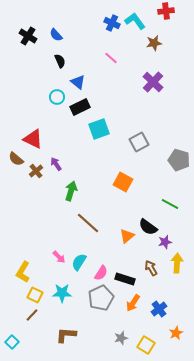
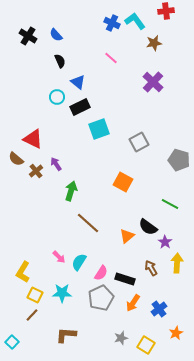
purple star at (165, 242): rotated 24 degrees counterclockwise
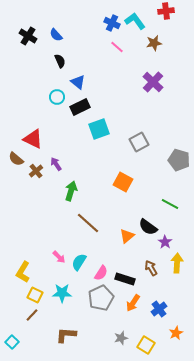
pink line at (111, 58): moved 6 px right, 11 px up
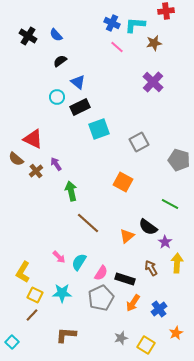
cyan L-shape at (135, 21): moved 4 px down; rotated 50 degrees counterclockwise
black semicircle at (60, 61): rotated 104 degrees counterclockwise
green arrow at (71, 191): rotated 30 degrees counterclockwise
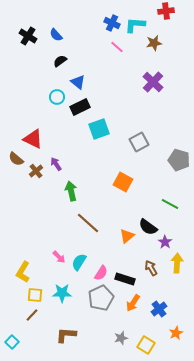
yellow square at (35, 295): rotated 21 degrees counterclockwise
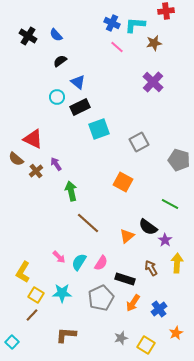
purple star at (165, 242): moved 2 px up
pink semicircle at (101, 273): moved 10 px up
yellow square at (35, 295): moved 1 px right; rotated 28 degrees clockwise
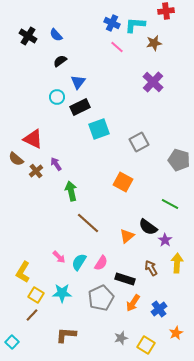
blue triangle at (78, 82): rotated 28 degrees clockwise
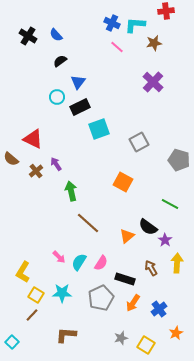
brown semicircle at (16, 159): moved 5 px left
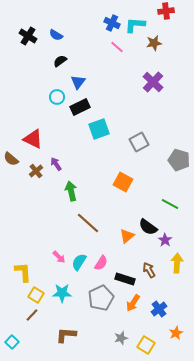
blue semicircle at (56, 35): rotated 16 degrees counterclockwise
brown arrow at (151, 268): moved 2 px left, 2 px down
yellow L-shape at (23, 272): rotated 145 degrees clockwise
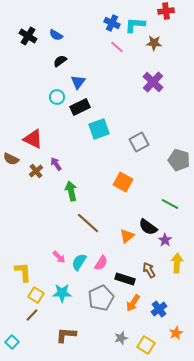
brown star at (154, 43): rotated 14 degrees clockwise
brown semicircle at (11, 159): rotated 14 degrees counterclockwise
